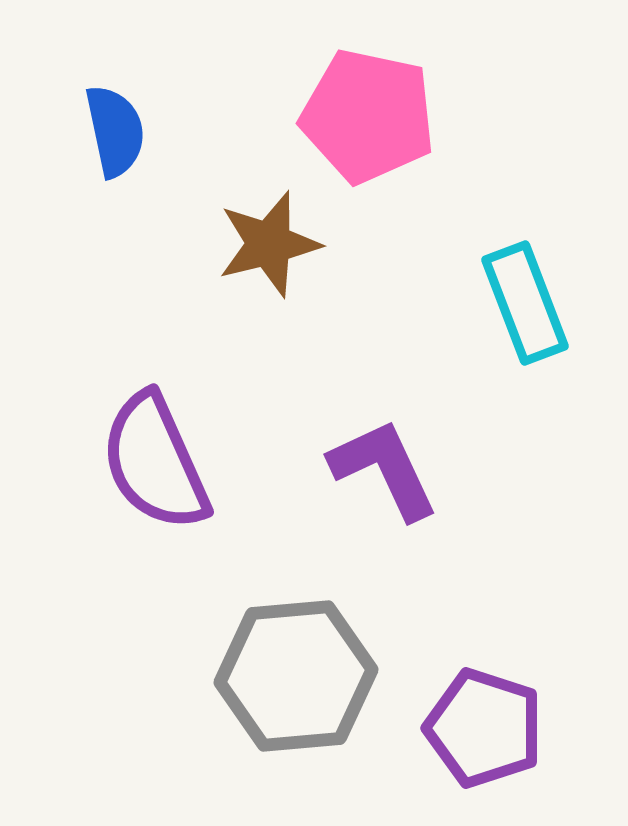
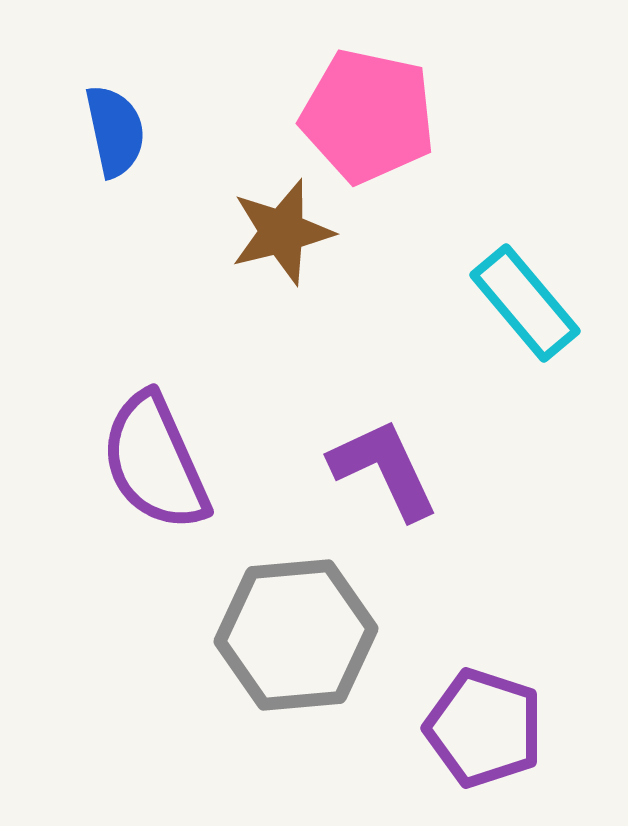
brown star: moved 13 px right, 12 px up
cyan rectangle: rotated 19 degrees counterclockwise
gray hexagon: moved 41 px up
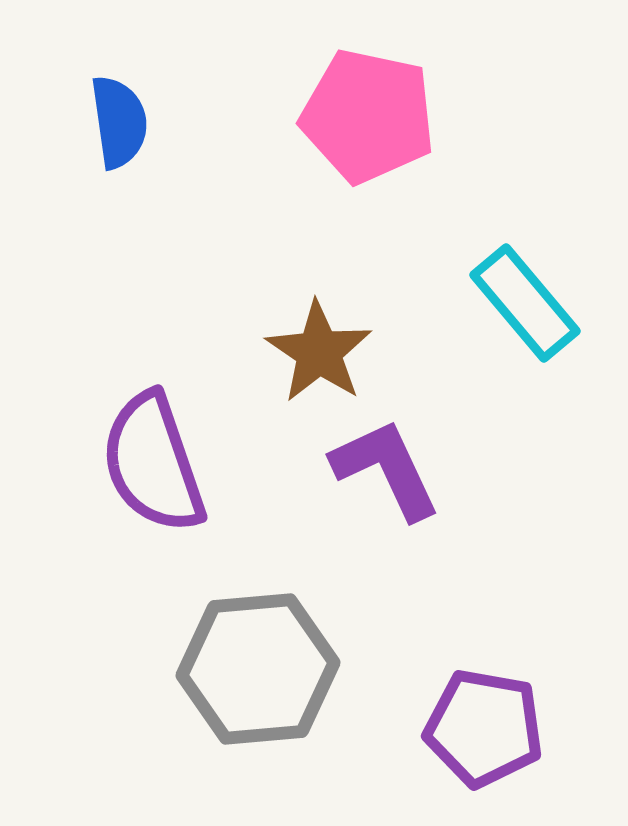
blue semicircle: moved 4 px right, 9 px up; rotated 4 degrees clockwise
brown star: moved 37 px right, 120 px down; rotated 24 degrees counterclockwise
purple semicircle: moved 2 px left, 1 px down; rotated 5 degrees clockwise
purple L-shape: moved 2 px right
gray hexagon: moved 38 px left, 34 px down
purple pentagon: rotated 8 degrees counterclockwise
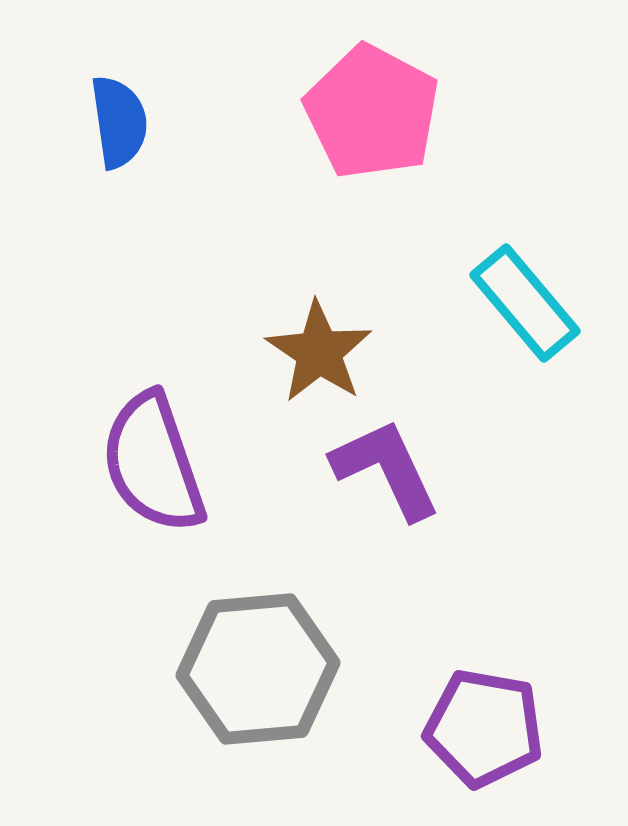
pink pentagon: moved 4 px right, 4 px up; rotated 16 degrees clockwise
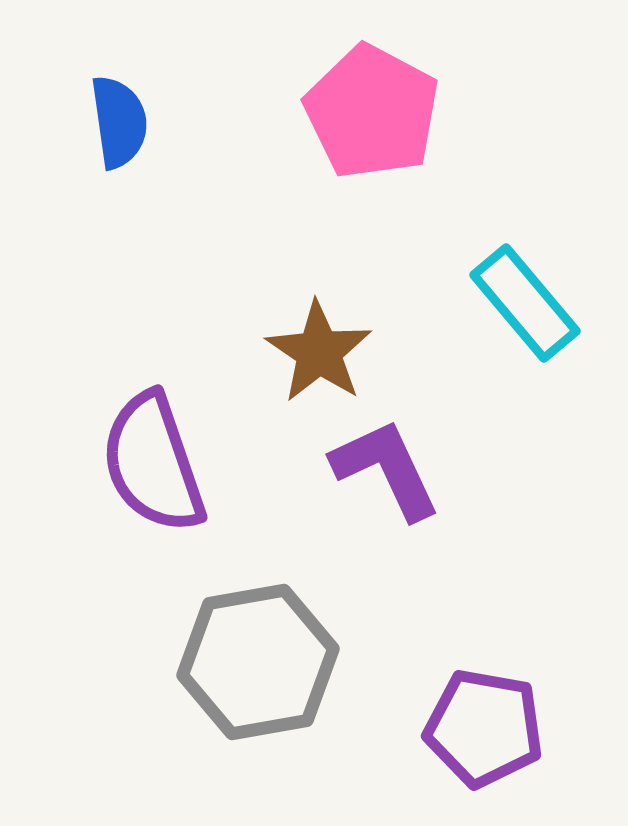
gray hexagon: moved 7 px up; rotated 5 degrees counterclockwise
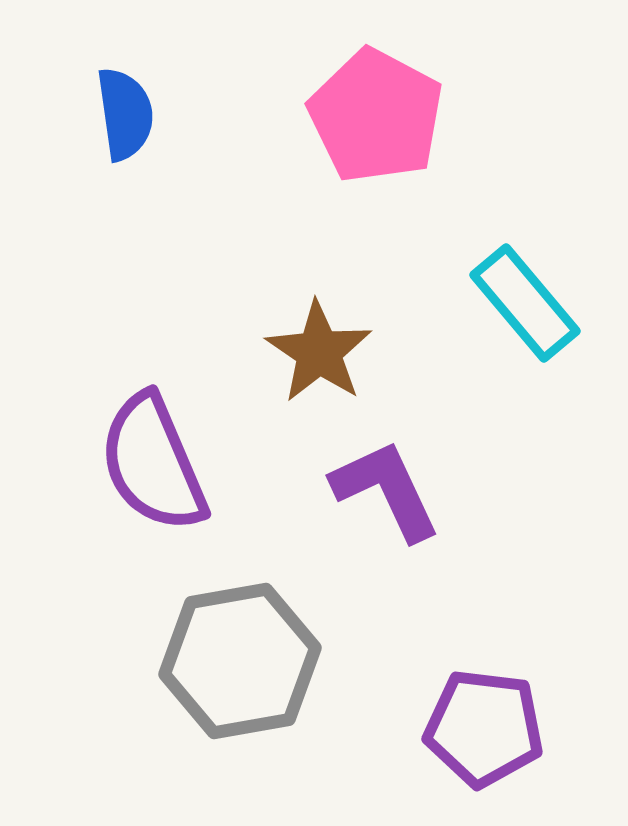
pink pentagon: moved 4 px right, 4 px down
blue semicircle: moved 6 px right, 8 px up
purple semicircle: rotated 4 degrees counterclockwise
purple L-shape: moved 21 px down
gray hexagon: moved 18 px left, 1 px up
purple pentagon: rotated 3 degrees counterclockwise
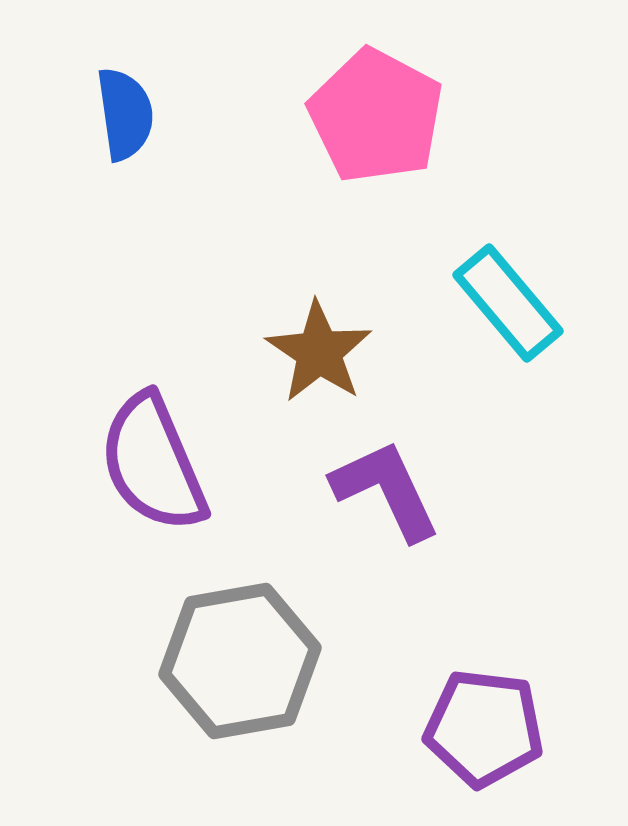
cyan rectangle: moved 17 px left
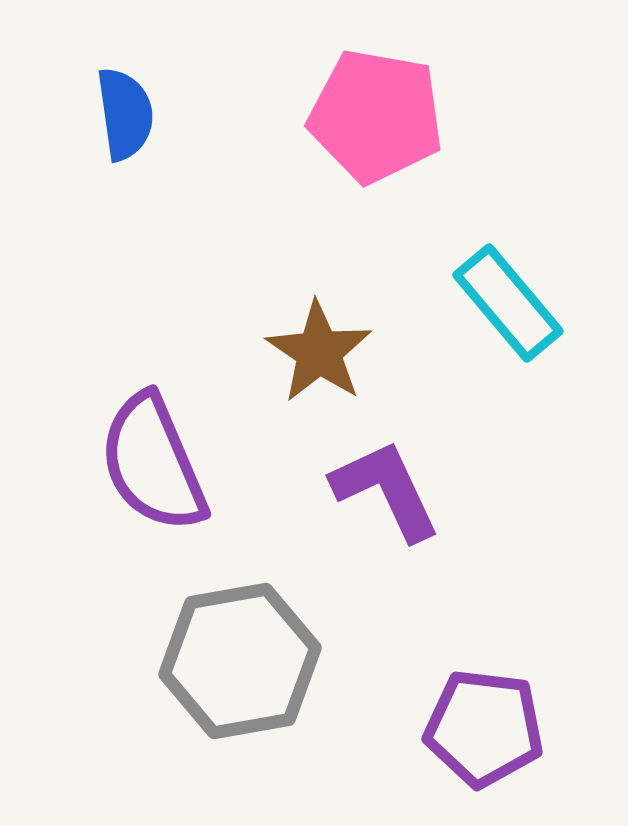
pink pentagon: rotated 18 degrees counterclockwise
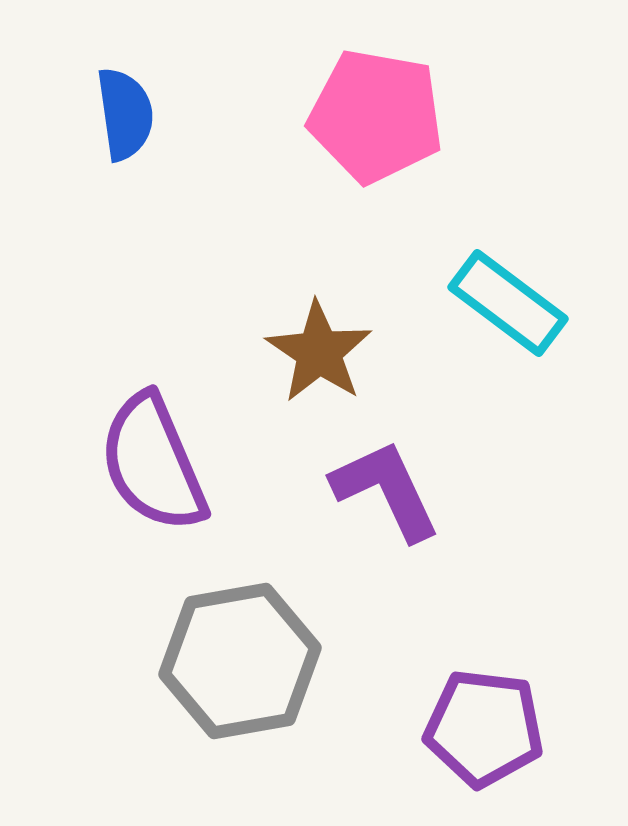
cyan rectangle: rotated 13 degrees counterclockwise
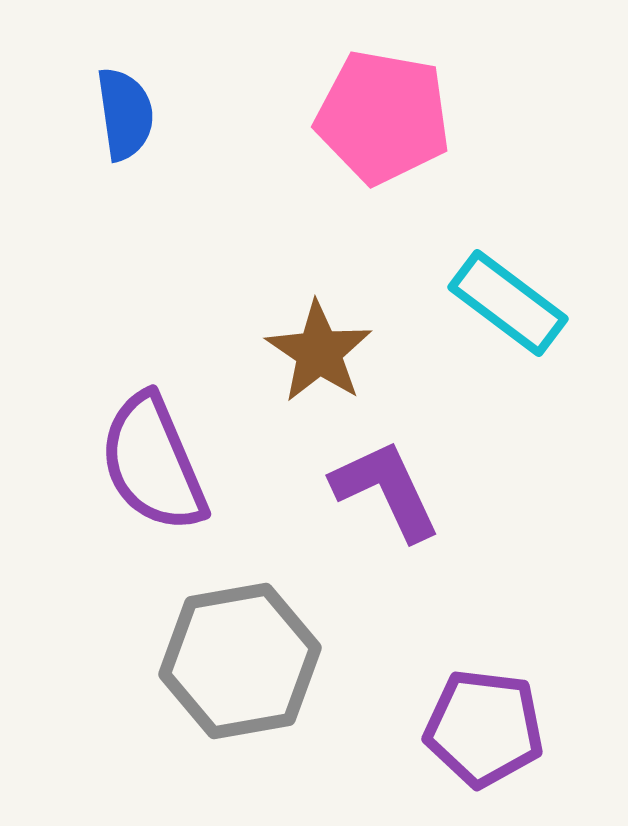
pink pentagon: moved 7 px right, 1 px down
